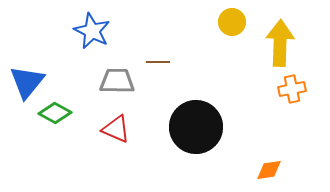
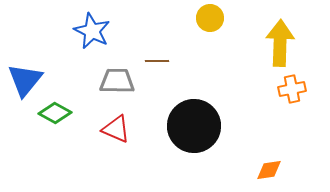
yellow circle: moved 22 px left, 4 px up
brown line: moved 1 px left, 1 px up
blue triangle: moved 2 px left, 2 px up
black circle: moved 2 px left, 1 px up
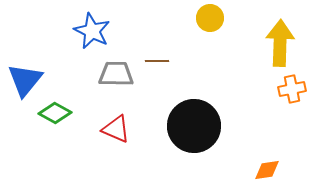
gray trapezoid: moved 1 px left, 7 px up
orange diamond: moved 2 px left
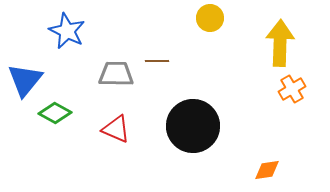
blue star: moved 25 px left
orange cross: rotated 20 degrees counterclockwise
black circle: moved 1 px left
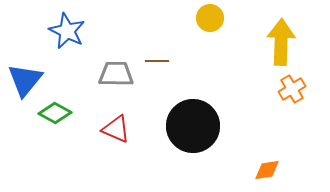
yellow arrow: moved 1 px right, 1 px up
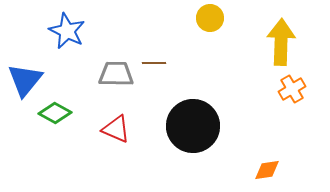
brown line: moved 3 px left, 2 px down
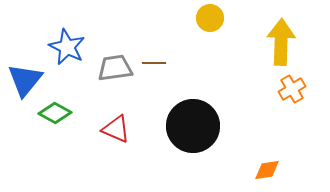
blue star: moved 16 px down
gray trapezoid: moved 1 px left, 6 px up; rotated 9 degrees counterclockwise
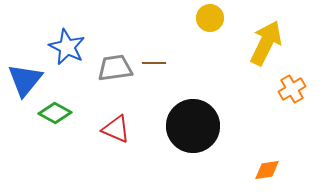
yellow arrow: moved 15 px left, 1 px down; rotated 24 degrees clockwise
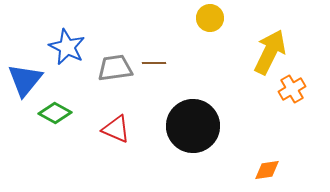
yellow arrow: moved 4 px right, 9 px down
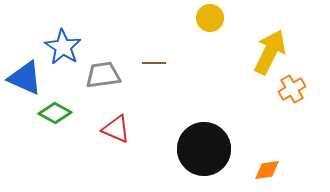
blue star: moved 4 px left; rotated 6 degrees clockwise
gray trapezoid: moved 12 px left, 7 px down
blue triangle: moved 2 px up; rotated 45 degrees counterclockwise
black circle: moved 11 px right, 23 px down
